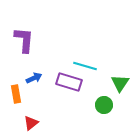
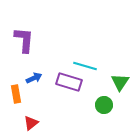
green triangle: moved 1 px up
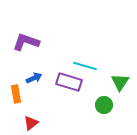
purple L-shape: moved 2 px right, 2 px down; rotated 76 degrees counterclockwise
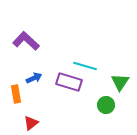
purple L-shape: moved 1 px up; rotated 24 degrees clockwise
green circle: moved 2 px right
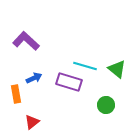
green triangle: moved 3 px left, 13 px up; rotated 24 degrees counterclockwise
red triangle: moved 1 px right, 1 px up
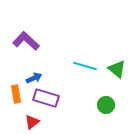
purple rectangle: moved 23 px left, 16 px down
